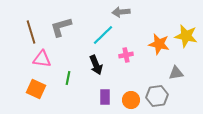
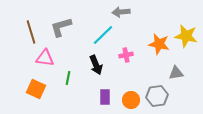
pink triangle: moved 3 px right, 1 px up
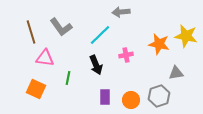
gray L-shape: rotated 110 degrees counterclockwise
cyan line: moved 3 px left
gray hexagon: moved 2 px right; rotated 10 degrees counterclockwise
